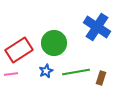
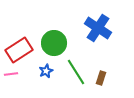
blue cross: moved 1 px right, 1 px down
green line: rotated 68 degrees clockwise
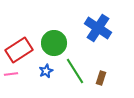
green line: moved 1 px left, 1 px up
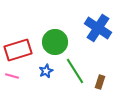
green circle: moved 1 px right, 1 px up
red rectangle: moved 1 px left; rotated 16 degrees clockwise
pink line: moved 1 px right, 2 px down; rotated 24 degrees clockwise
brown rectangle: moved 1 px left, 4 px down
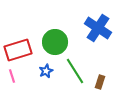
pink line: rotated 56 degrees clockwise
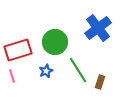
blue cross: rotated 20 degrees clockwise
green line: moved 3 px right, 1 px up
